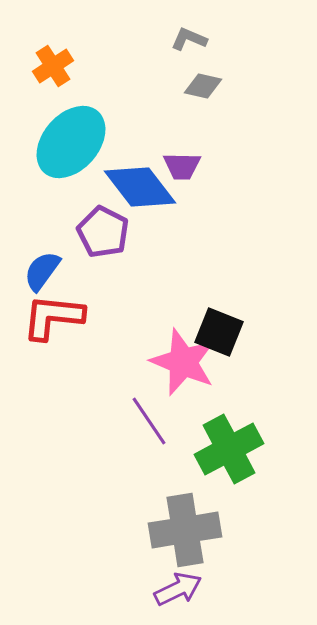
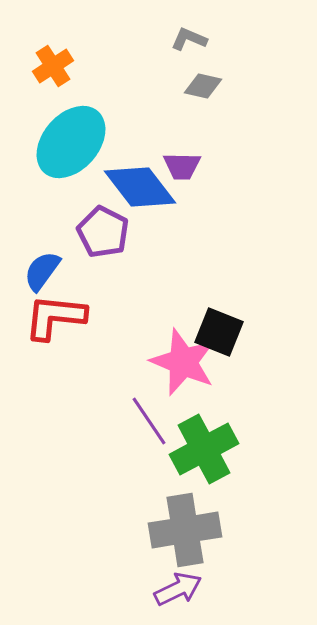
red L-shape: moved 2 px right
green cross: moved 25 px left
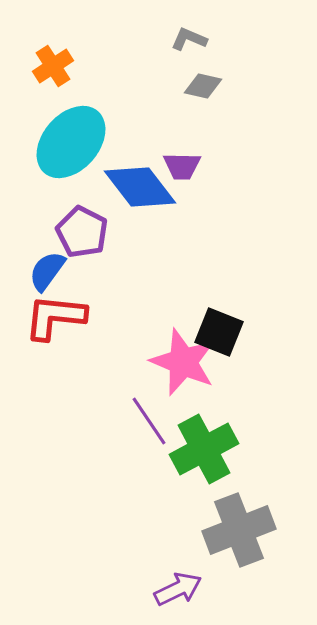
purple pentagon: moved 21 px left
blue semicircle: moved 5 px right
gray cross: moved 54 px right; rotated 12 degrees counterclockwise
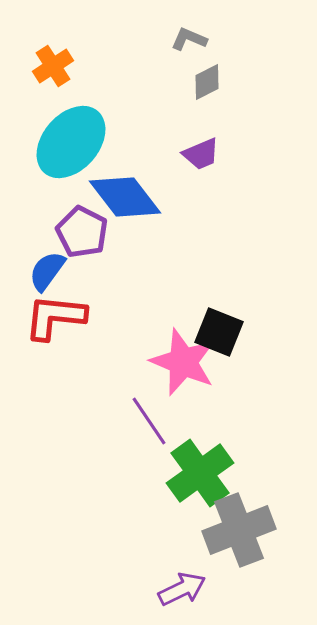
gray diamond: moved 4 px right, 4 px up; rotated 39 degrees counterclockwise
purple trapezoid: moved 19 px right, 12 px up; rotated 24 degrees counterclockwise
blue diamond: moved 15 px left, 10 px down
green cross: moved 4 px left, 24 px down; rotated 8 degrees counterclockwise
purple arrow: moved 4 px right
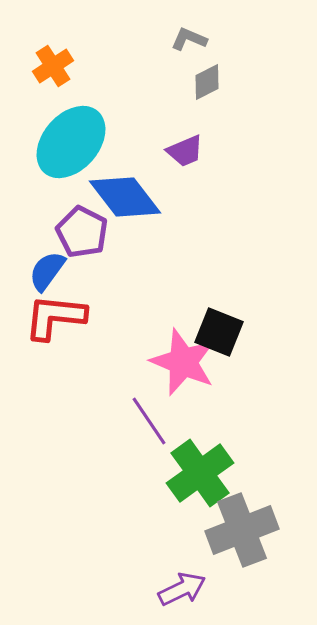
purple trapezoid: moved 16 px left, 3 px up
gray cross: moved 3 px right
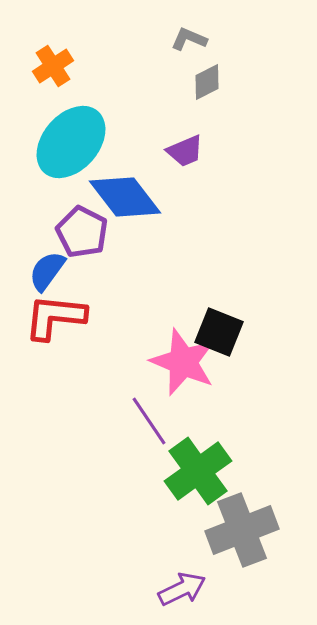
green cross: moved 2 px left, 2 px up
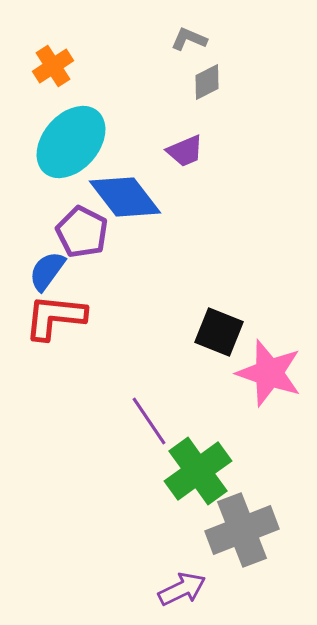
pink star: moved 86 px right, 11 px down; rotated 4 degrees counterclockwise
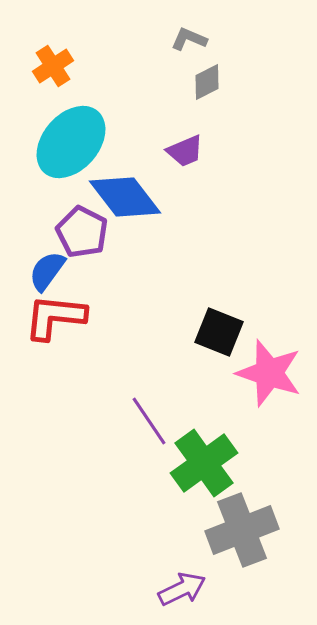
green cross: moved 6 px right, 8 px up
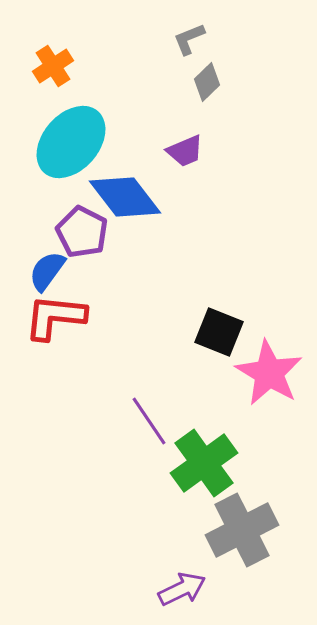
gray L-shape: rotated 45 degrees counterclockwise
gray diamond: rotated 18 degrees counterclockwise
pink star: rotated 12 degrees clockwise
gray cross: rotated 6 degrees counterclockwise
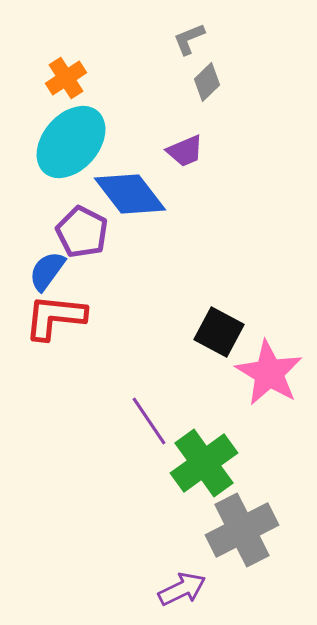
orange cross: moved 13 px right, 12 px down
blue diamond: moved 5 px right, 3 px up
black square: rotated 6 degrees clockwise
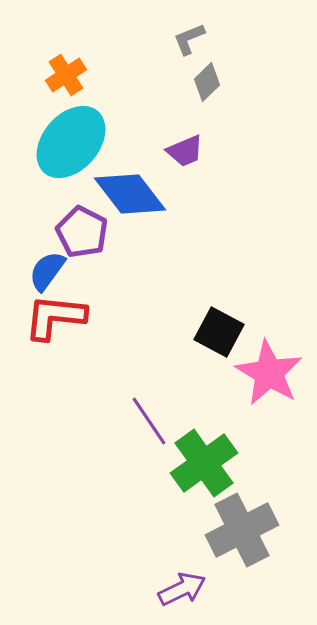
orange cross: moved 3 px up
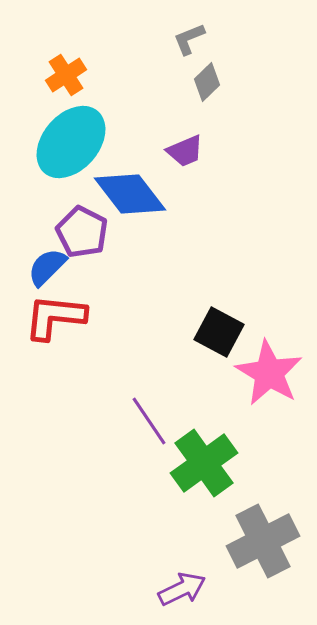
blue semicircle: moved 4 px up; rotated 9 degrees clockwise
gray cross: moved 21 px right, 11 px down
